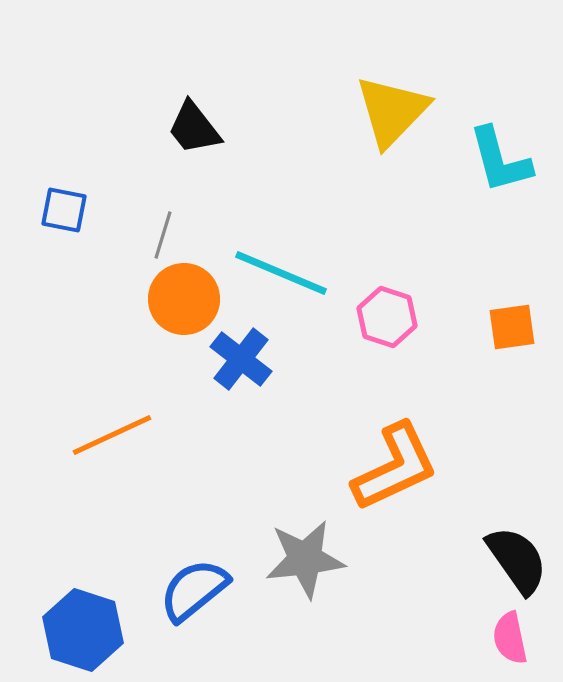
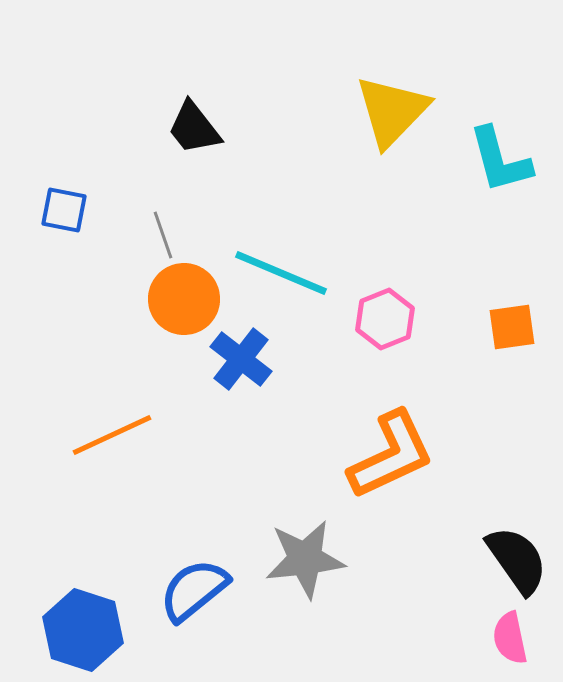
gray line: rotated 36 degrees counterclockwise
pink hexagon: moved 2 px left, 2 px down; rotated 20 degrees clockwise
orange L-shape: moved 4 px left, 12 px up
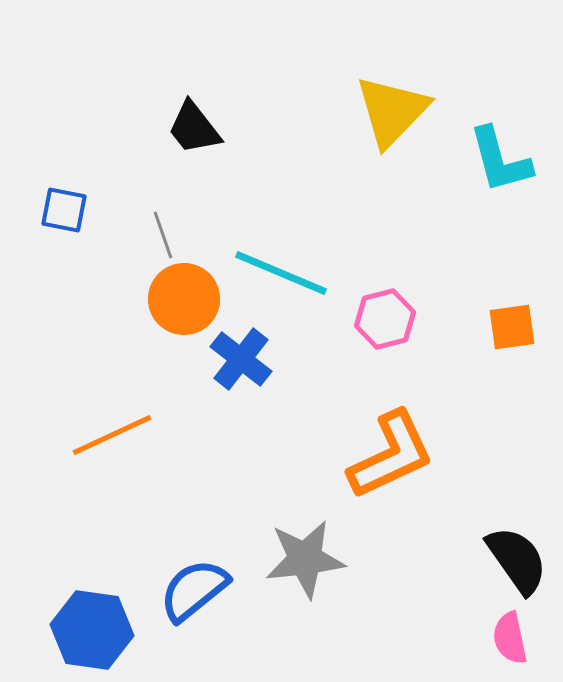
pink hexagon: rotated 8 degrees clockwise
blue hexagon: moved 9 px right; rotated 10 degrees counterclockwise
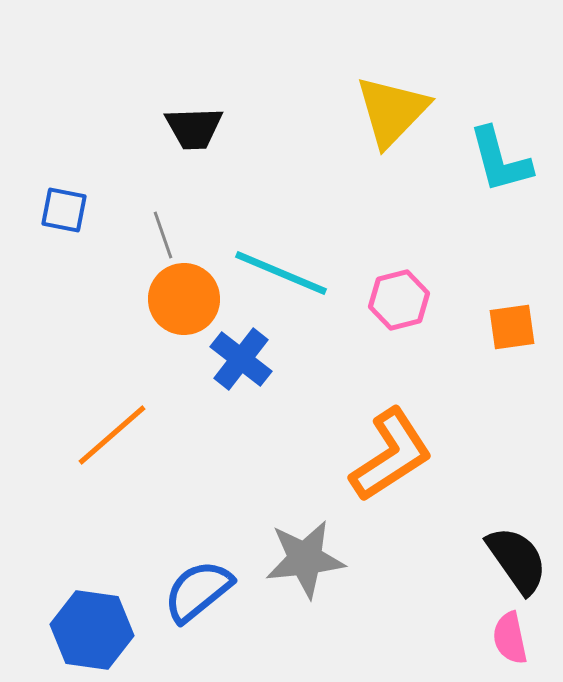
black trapezoid: rotated 54 degrees counterclockwise
pink hexagon: moved 14 px right, 19 px up
orange line: rotated 16 degrees counterclockwise
orange L-shape: rotated 8 degrees counterclockwise
blue semicircle: moved 4 px right, 1 px down
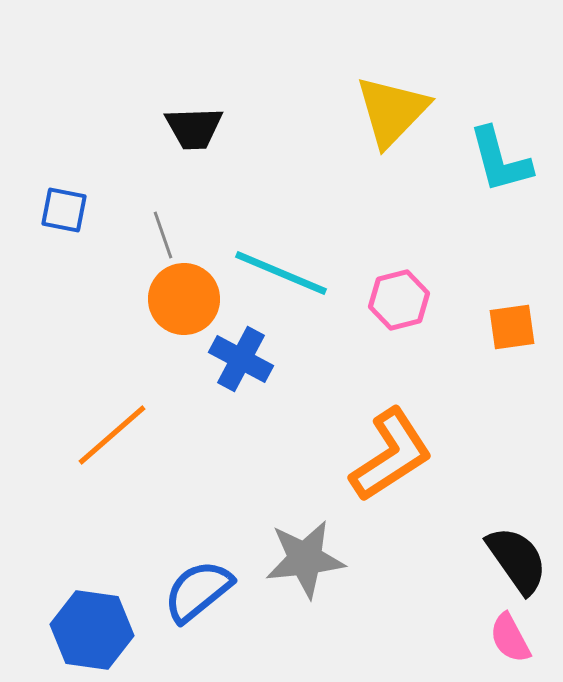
blue cross: rotated 10 degrees counterclockwise
pink semicircle: rotated 16 degrees counterclockwise
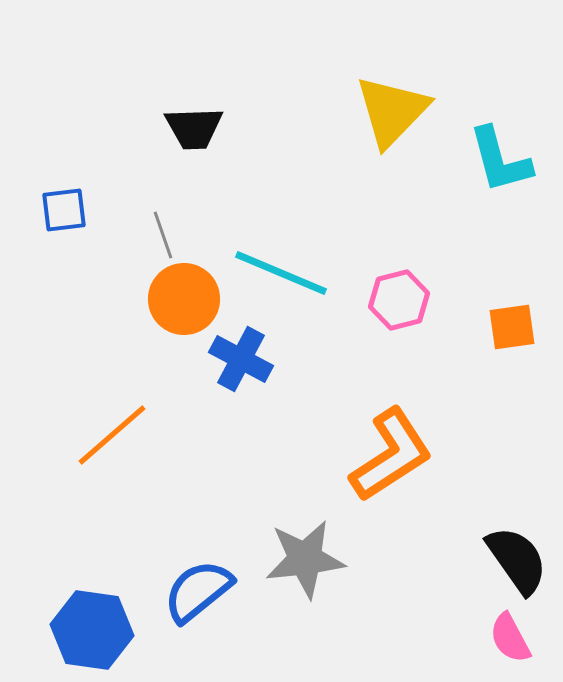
blue square: rotated 18 degrees counterclockwise
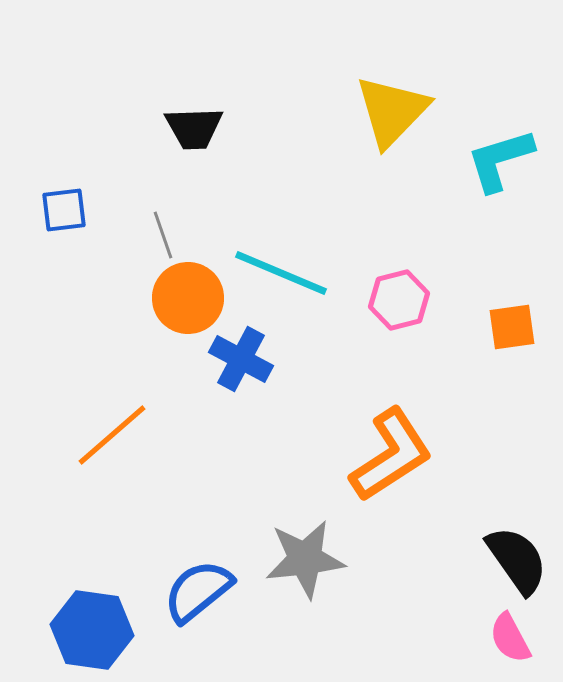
cyan L-shape: rotated 88 degrees clockwise
orange circle: moved 4 px right, 1 px up
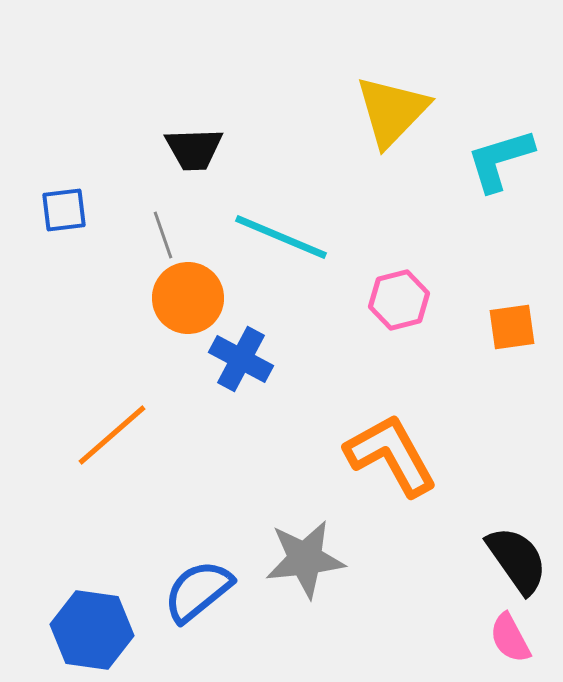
black trapezoid: moved 21 px down
cyan line: moved 36 px up
orange L-shape: rotated 86 degrees counterclockwise
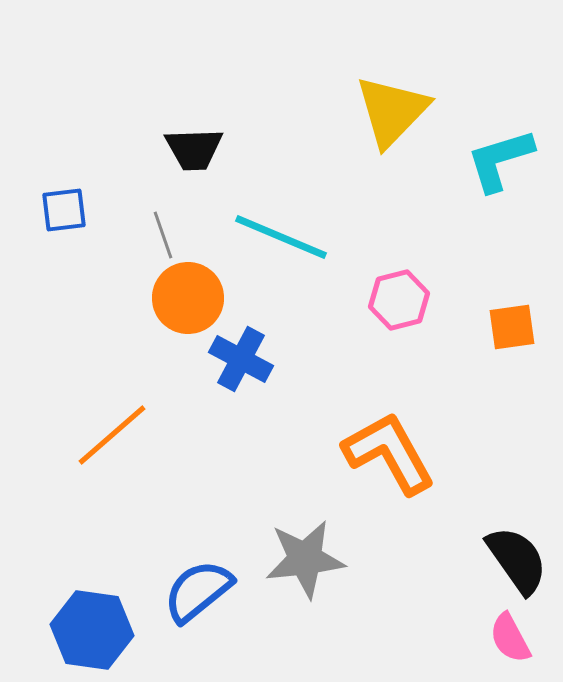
orange L-shape: moved 2 px left, 2 px up
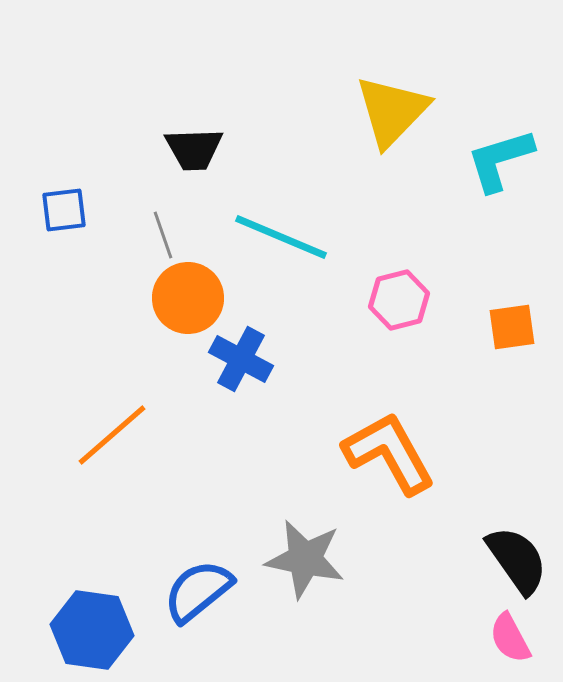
gray star: rotated 18 degrees clockwise
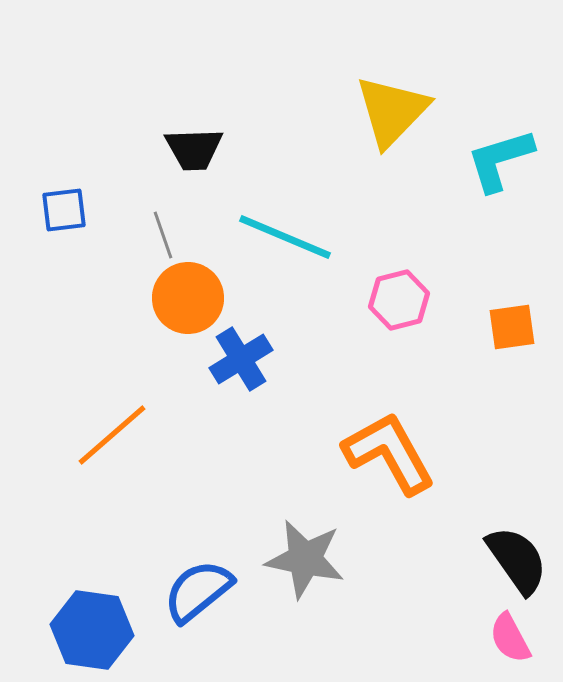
cyan line: moved 4 px right
blue cross: rotated 30 degrees clockwise
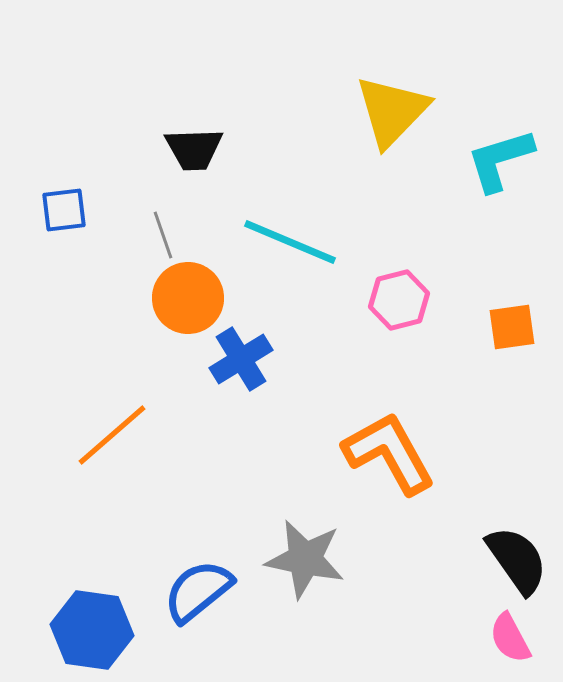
cyan line: moved 5 px right, 5 px down
